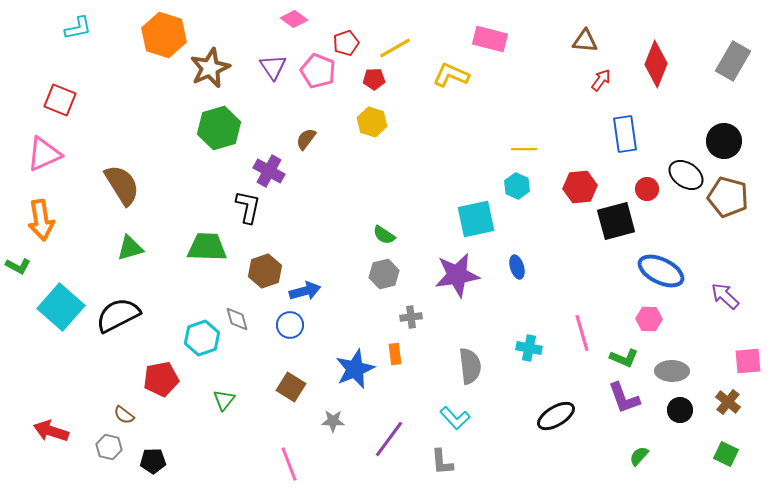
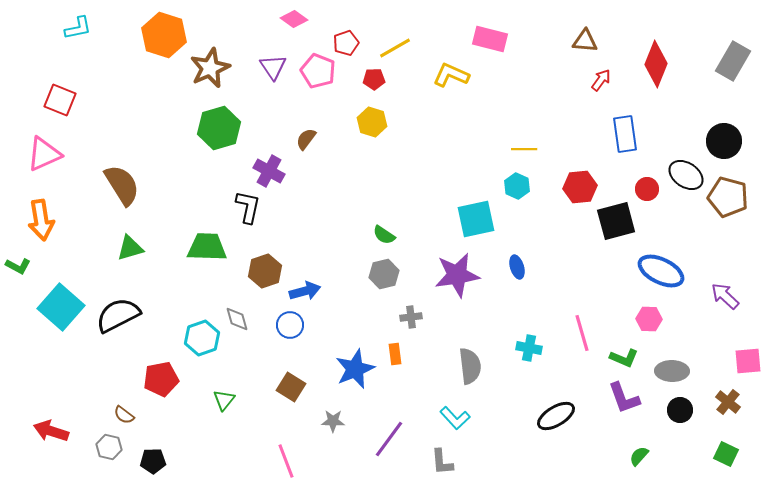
pink line at (289, 464): moved 3 px left, 3 px up
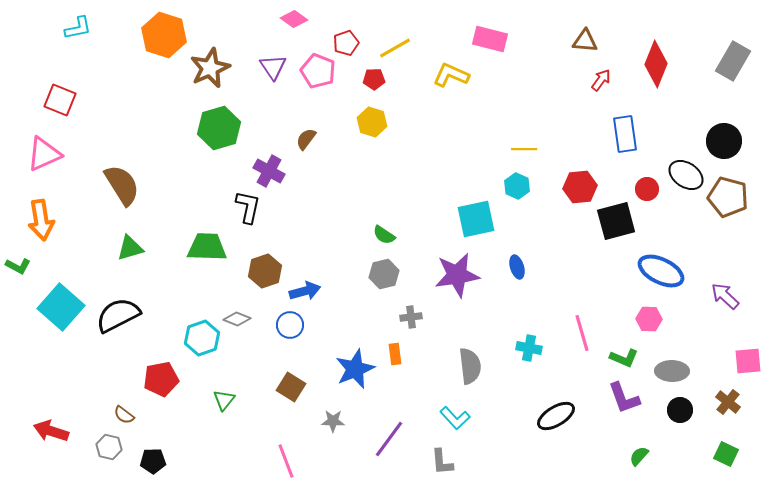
gray diamond at (237, 319): rotated 52 degrees counterclockwise
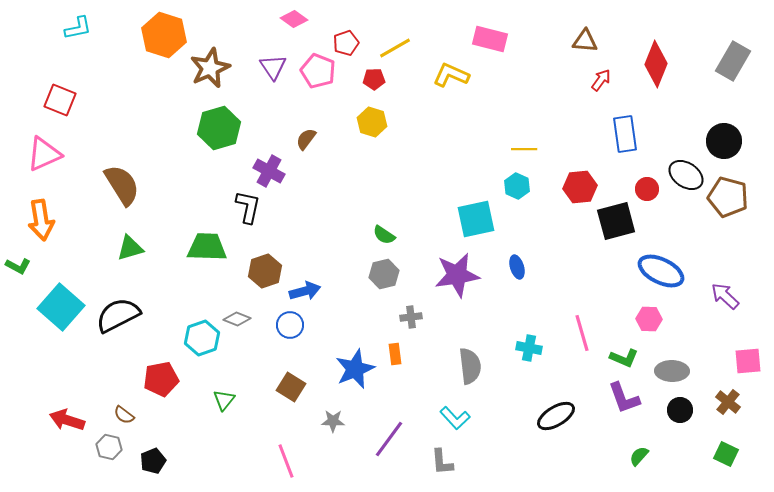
red arrow at (51, 431): moved 16 px right, 11 px up
black pentagon at (153, 461): rotated 20 degrees counterclockwise
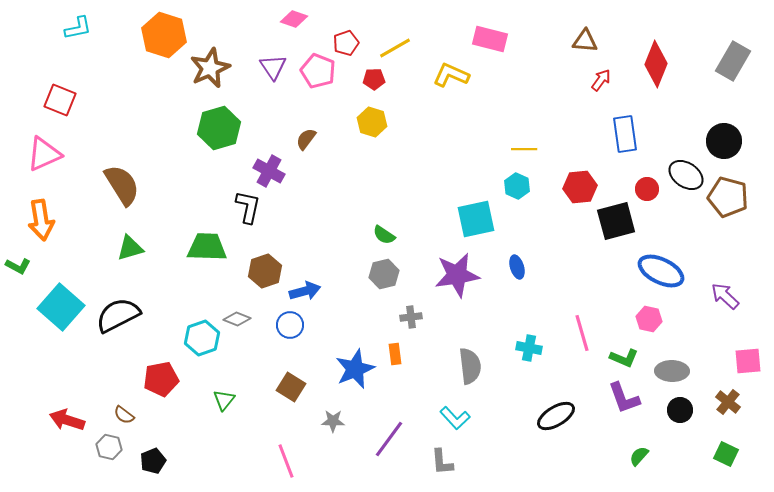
pink diamond at (294, 19): rotated 16 degrees counterclockwise
pink hexagon at (649, 319): rotated 10 degrees clockwise
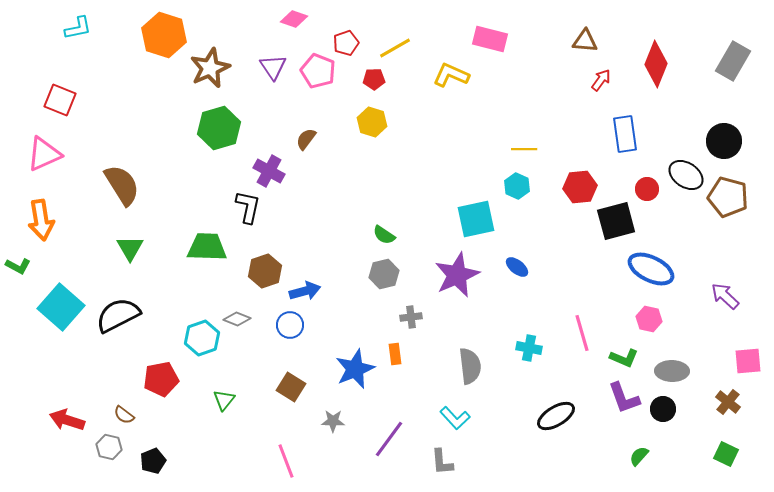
green triangle at (130, 248): rotated 44 degrees counterclockwise
blue ellipse at (517, 267): rotated 35 degrees counterclockwise
blue ellipse at (661, 271): moved 10 px left, 2 px up
purple star at (457, 275): rotated 15 degrees counterclockwise
black circle at (680, 410): moved 17 px left, 1 px up
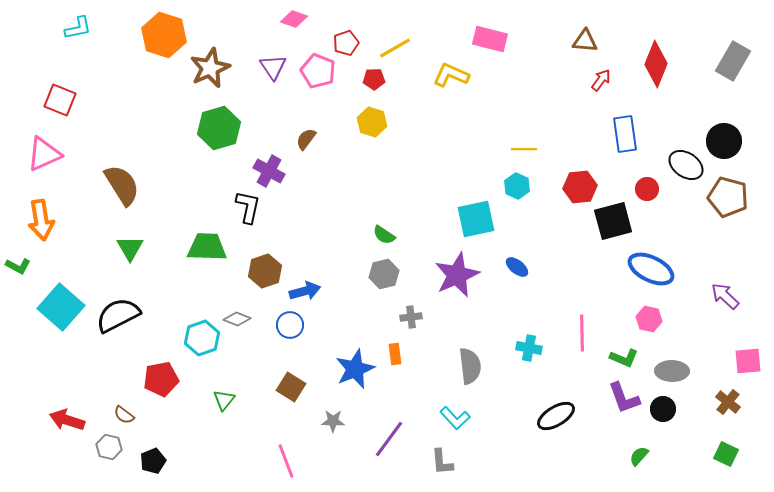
black ellipse at (686, 175): moved 10 px up
black square at (616, 221): moved 3 px left
pink line at (582, 333): rotated 15 degrees clockwise
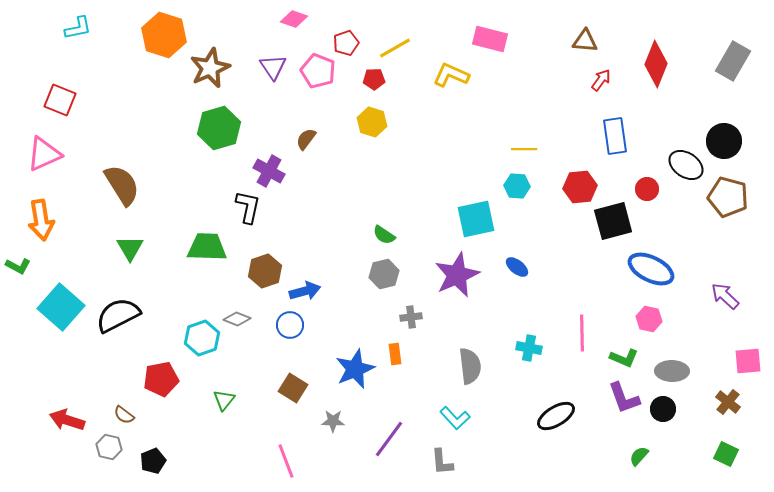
blue rectangle at (625, 134): moved 10 px left, 2 px down
cyan hexagon at (517, 186): rotated 20 degrees counterclockwise
brown square at (291, 387): moved 2 px right, 1 px down
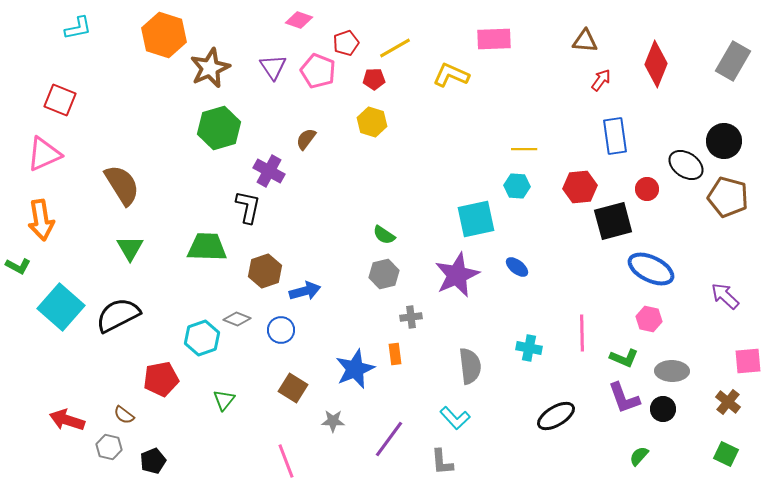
pink diamond at (294, 19): moved 5 px right, 1 px down
pink rectangle at (490, 39): moved 4 px right; rotated 16 degrees counterclockwise
blue circle at (290, 325): moved 9 px left, 5 px down
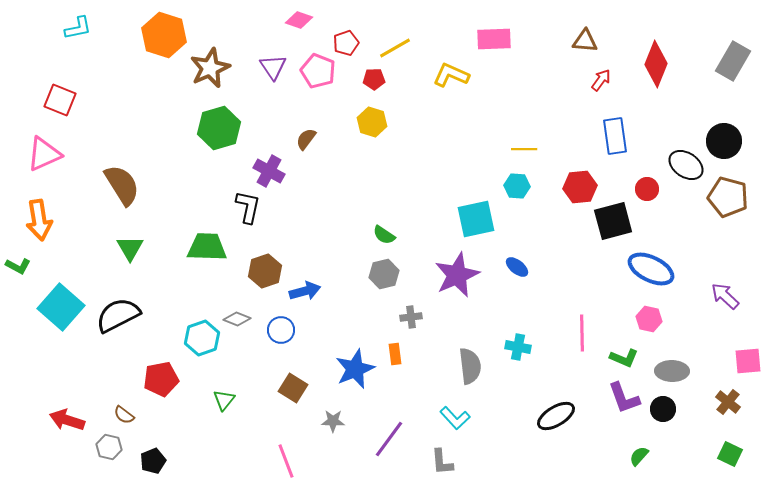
orange arrow at (41, 220): moved 2 px left
cyan cross at (529, 348): moved 11 px left, 1 px up
green square at (726, 454): moved 4 px right
